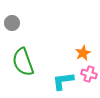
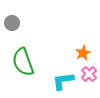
pink cross: rotated 28 degrees clockwise
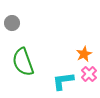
orange star: moved 1 px right, 1 px down
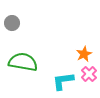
green semicircle: rotated 120 degrees clockwise
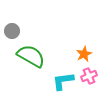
gray circle: moved 8 px down
green semicircle: moved 8 px right, 6 px up; rotated 20 degrees clockwise
pink cross: moved 2 px down; rotated 21 degrees clockwise
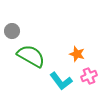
orange star: moved 7 px left; rotated 28 degrees counterclockwise
cyan L-shape: moved 2 px left; rotated 120 degrees counterclockwise
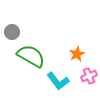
gray circle: moved 1 px down
orange star: rotated 28 degrees clockwise
cyan L-shape: moved 3 px left
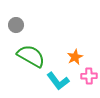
gray circle: moved 4 px right, 7 px up
orange star: moved 2 px left, 3 px down
pink cross: rotated 21 degrees clockwise
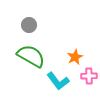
gray circle: moved 13 px right
